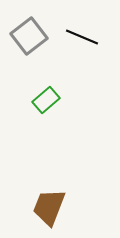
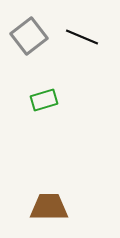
green rectangle: moved 2 px left; rotated 24 degrees clockwise
brown trapezoid: rotated 69 degrees clockwise
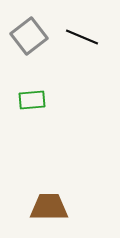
green rectangle: moved 12 px left; rotated 12 degrees clockwise
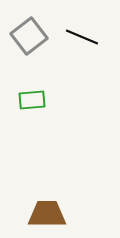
brown trapezoid: moved 2 px left, 7 px down
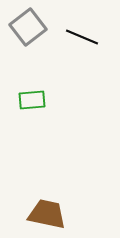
gray square: moved 1 px left, 9 px up
brown trapezoid: rotated 12 degrees clockwise
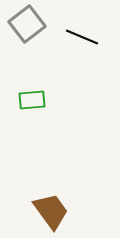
gray square: moved 1 px left, 3 px up
brown trapezoid: moved 4 px right, 3 px up; rotated 42 degrees clockwise
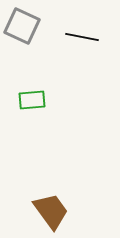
gray square: moved 5 px left, 2 px down; rotated 27 degrees counterclockwise
black line: rotated 12 degrees counterclockwise
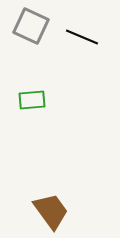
gray square: moved 9 px right
black line: rotated 12 degrees clockwise
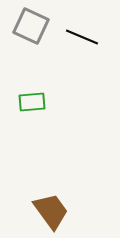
green rectangle: moved 2 px down
